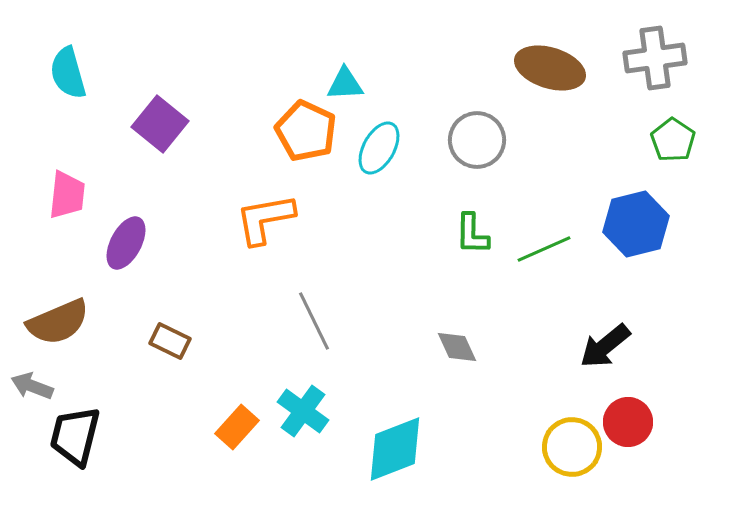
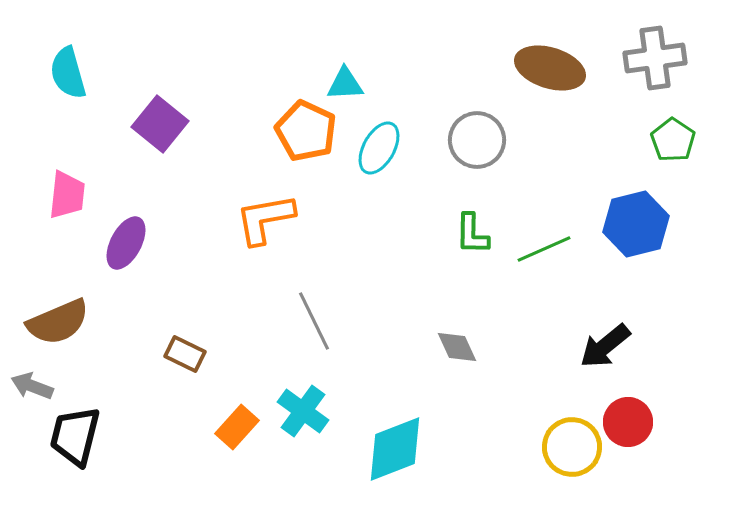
brown rectangle: moved 15 px right, 13 px down
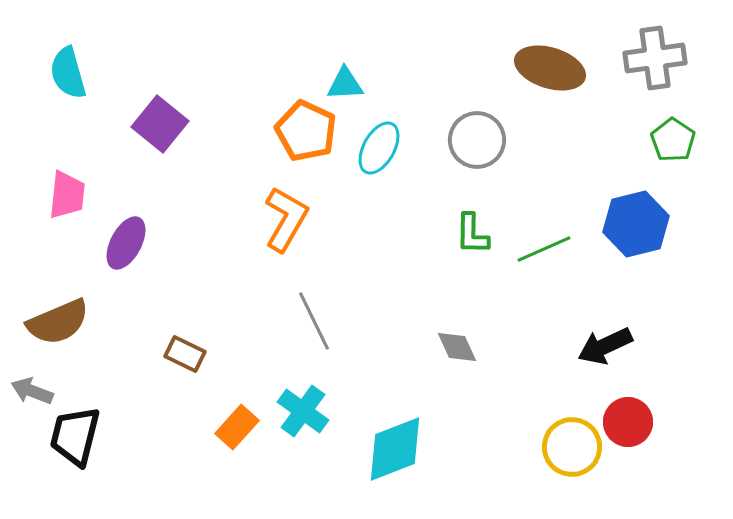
orange L-shape: moved 21 px right; rotated 130 degrees clockwise
black arrow: rotated 14 degrees clockwise
gray arrow: moved 5 px down
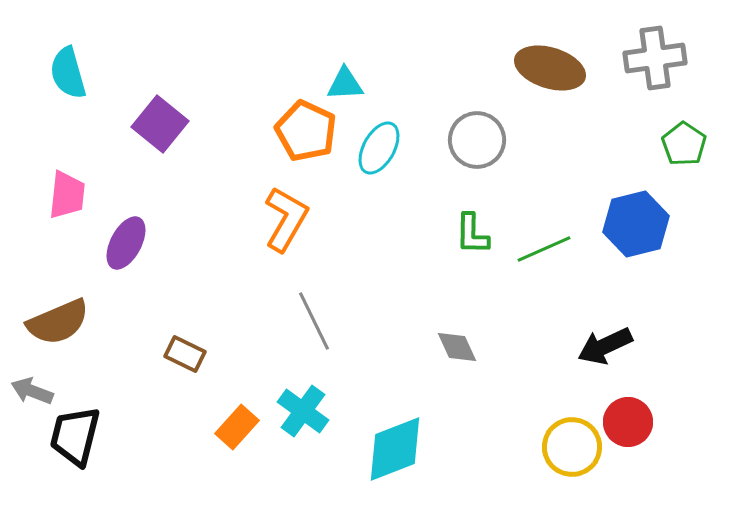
green pentagon: moved 11 px right, 4 px down
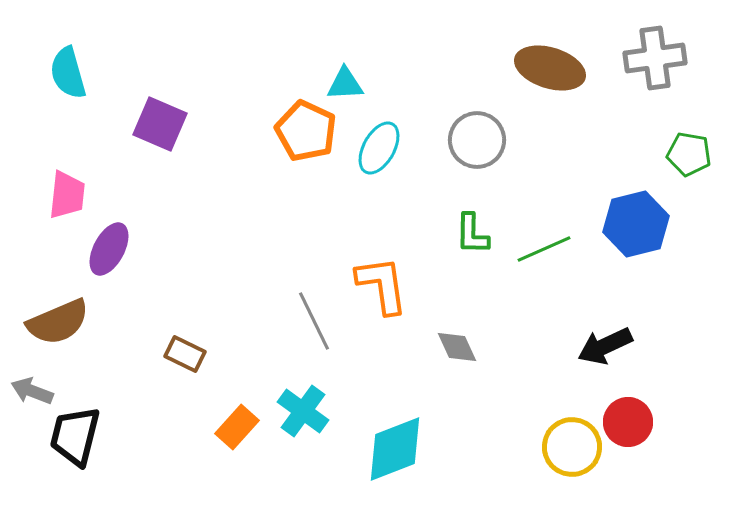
purple square: rotated 16 degrees counterclockwise
green pentagon: moved 5 px right, 10 px down; rotated 24 degrees counterclockwise
orange L-shape: moved 96 px right, 66 px down; rotated 38 degrees counterclockwise
purple ellipse: moved 17 px left, 6 px down
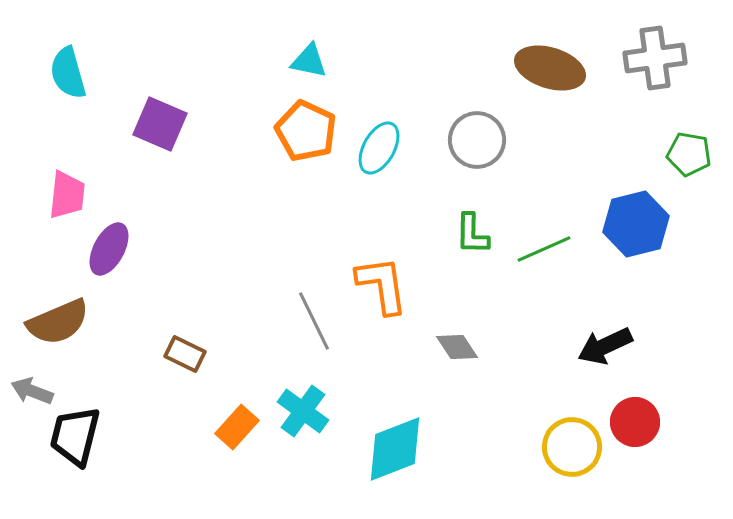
cyan triangle: moved 36 px left, 23 px up; rotated 15 degrees clockwise
gray diamond: rotated 9 degrees counterclockwise
red circle: moved 7 px right
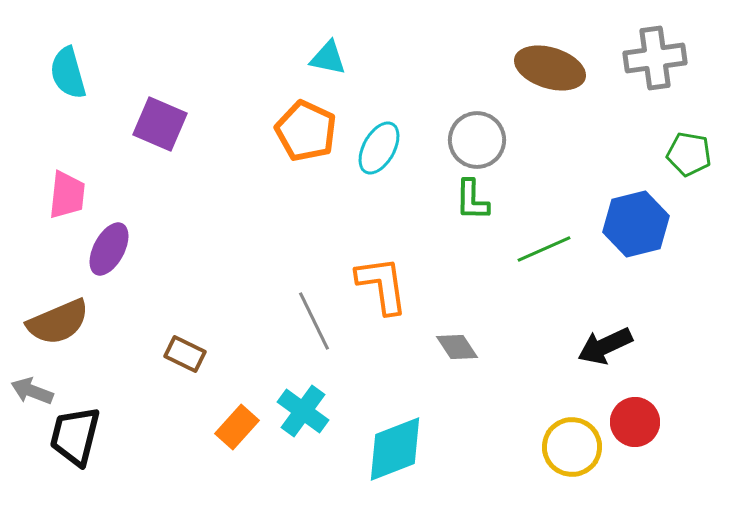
cyan triangle: moved 19 px right, 3 px up
green L-shape: moved 34 px up
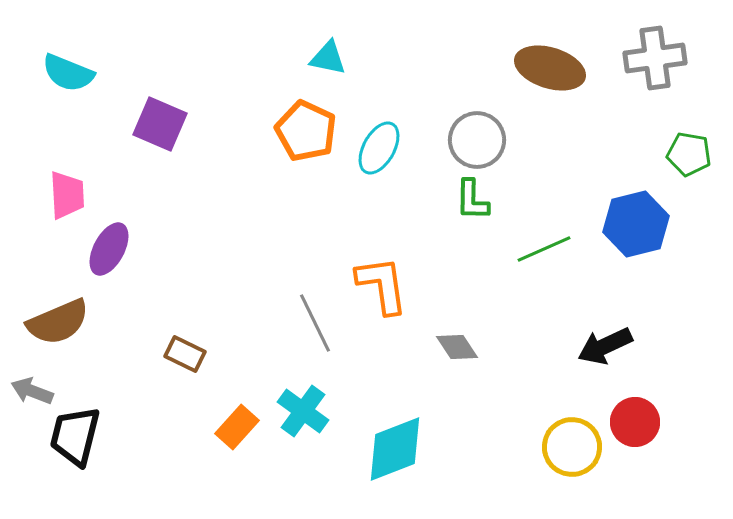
cyan semicircle: rotated 52 degrees counterclockwise
pink trapezoid: rotated 9 degrees counterclockwise
gray line: moved 1 px right, 2 px down
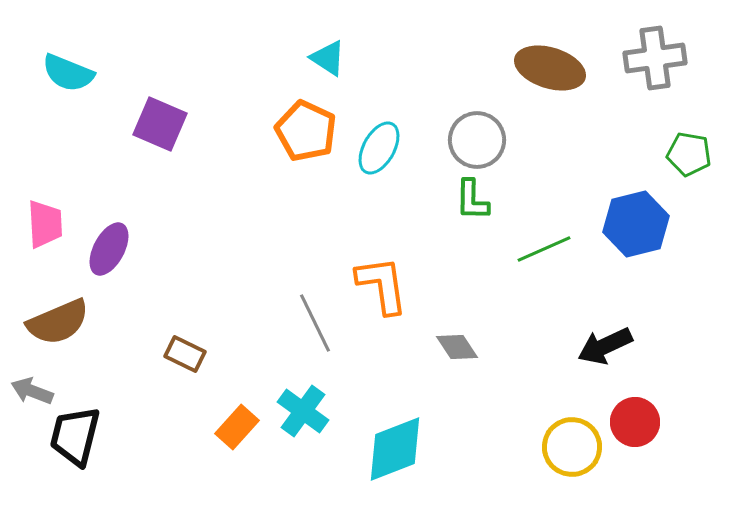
cyan triangle: rotated 21 degrees clockwise
pink trapezoid: moved 22 px left, 29 px down
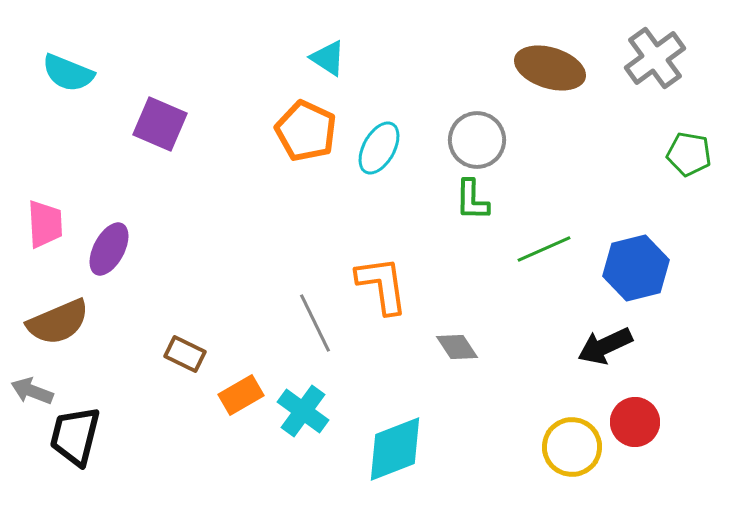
gray cross: rotated 28 degrees counterclockwise
blue hexagon: moved 44 px down
orange rectangle: moved 4 px right, 32 px up; rotated 18 degrees clockwise
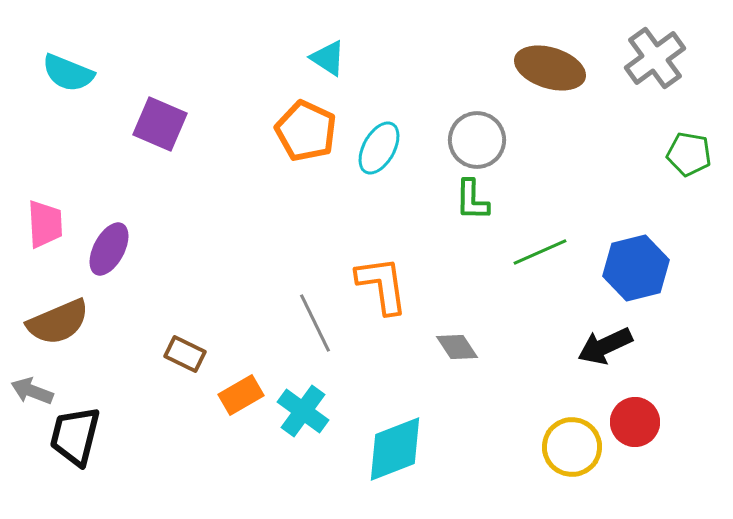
green line: moved 4 px left, 3 px down
